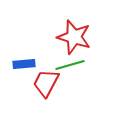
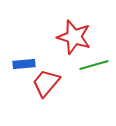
green line: moved 24 px right
red trapezoid: rotated 12 degrees clockwise
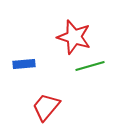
green line: moved 4 px left, 1 px down
red trapezoid: moved 24 px down
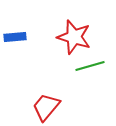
blue rectangle: moved 9 px left, 27 px up
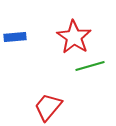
red star: rotated 16 degrees clockwise
red trapezoid: moved 2 px right
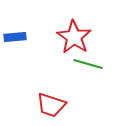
green line: moved 2 px left, 2 px up; rotated 32 degrees clockwise
red trapezoid: moved 3 px right, 2 px up; rotated 112 degrees counterclockwise
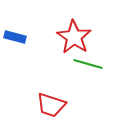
blue rectangle: rotated 20 degrees clockwise
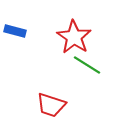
blue rectangle: moved 6 px up
green line: moved 1 px left, 1 px down; rotated 16 degrees clockwise
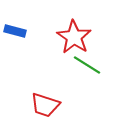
red trapezoid: moved 6 px left
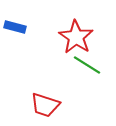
blue rectangle: moved 4 px up
red star: moved 2 px right
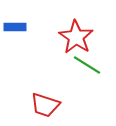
blue rectangle: rotated 15 degrees counterclockwise
